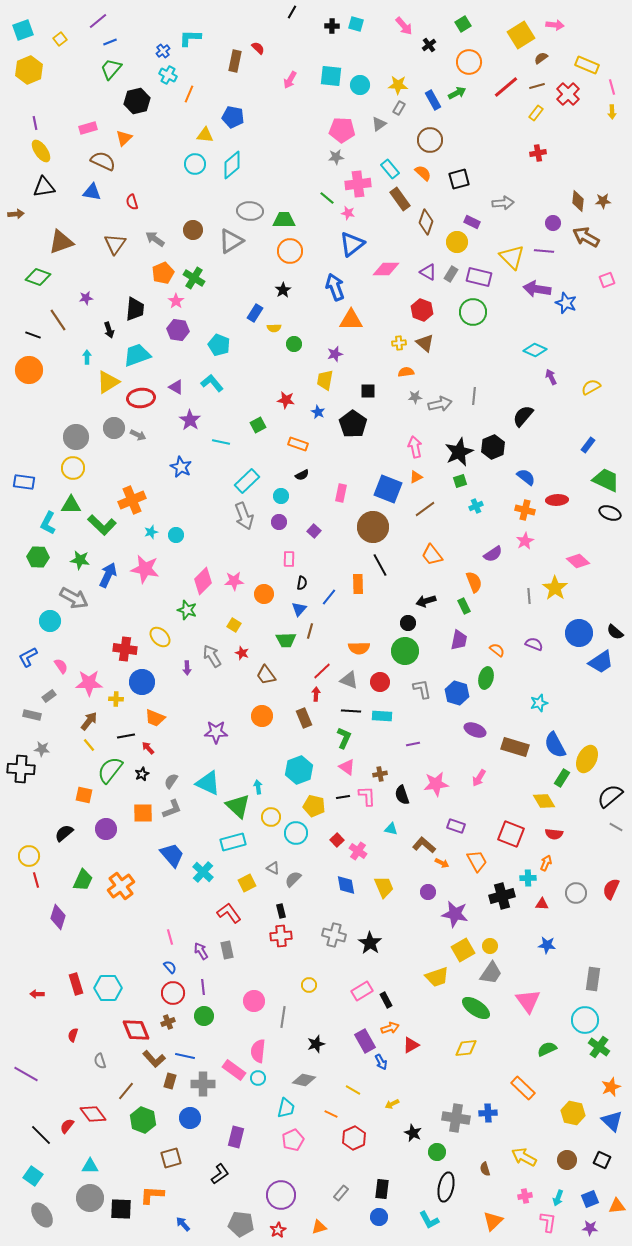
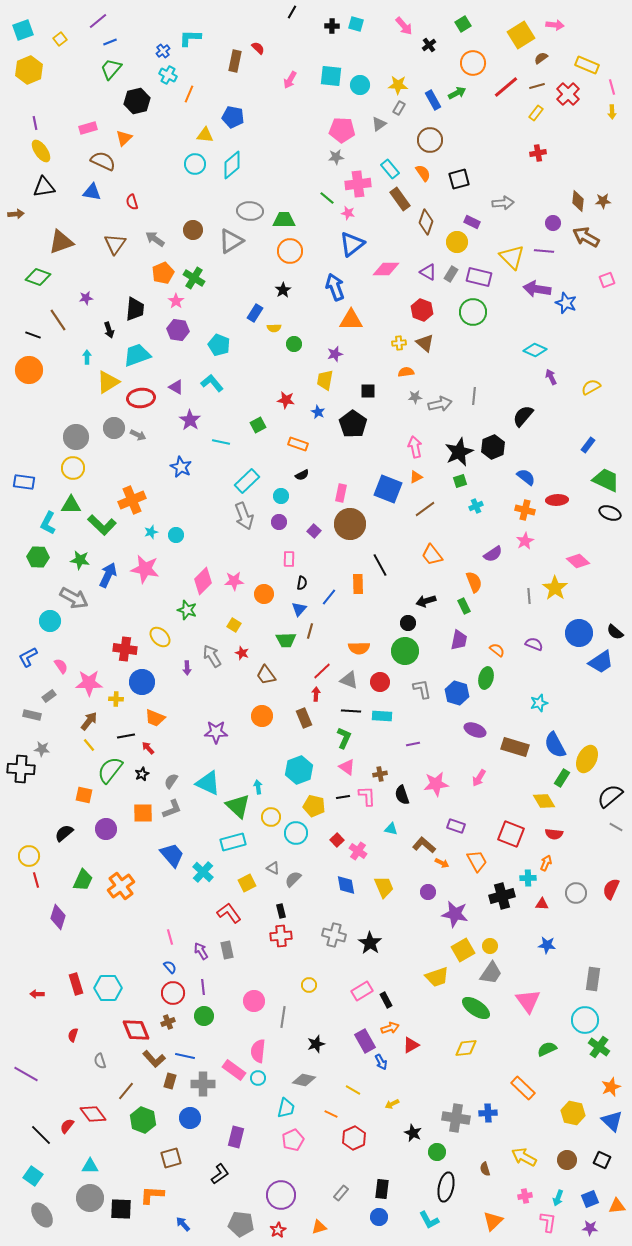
orange circle at (469, 62): moved 4 px right, 1 px down
orange semicircle at (423, 173): rotated 12 degrees clockwise
brown circle at (373, 527): moved 23 px left, 3 px up
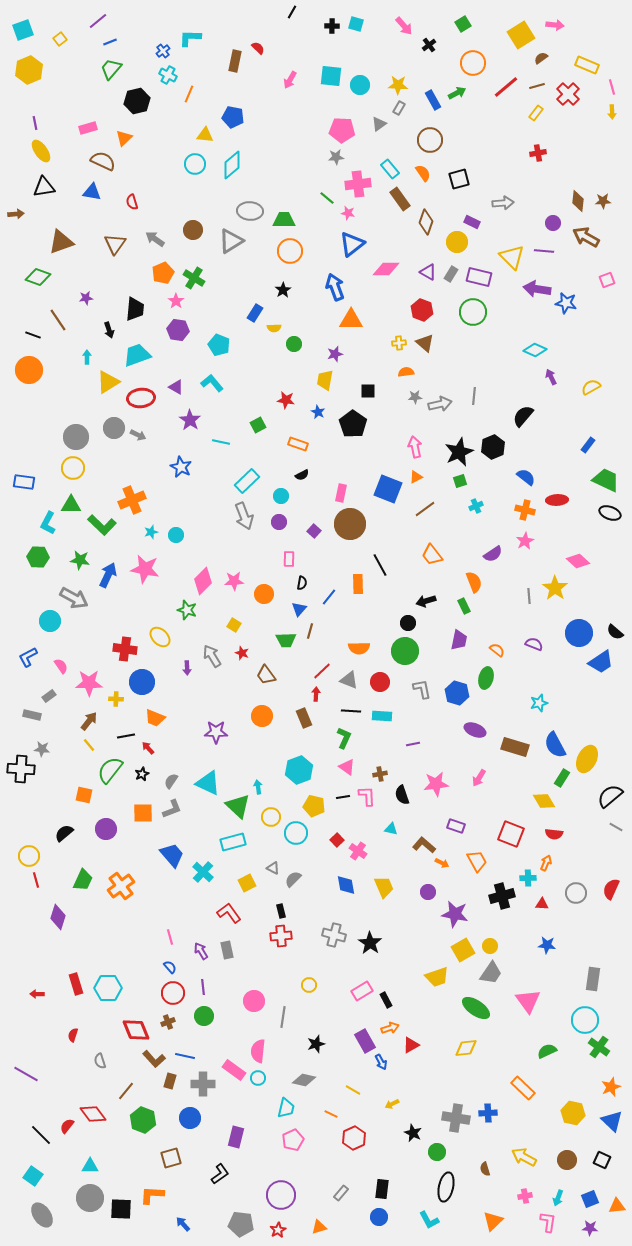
blue star at (566, 303): rotated 10 degrees counterclockwise
green semicircle at (547, 1049): moved 2 px down
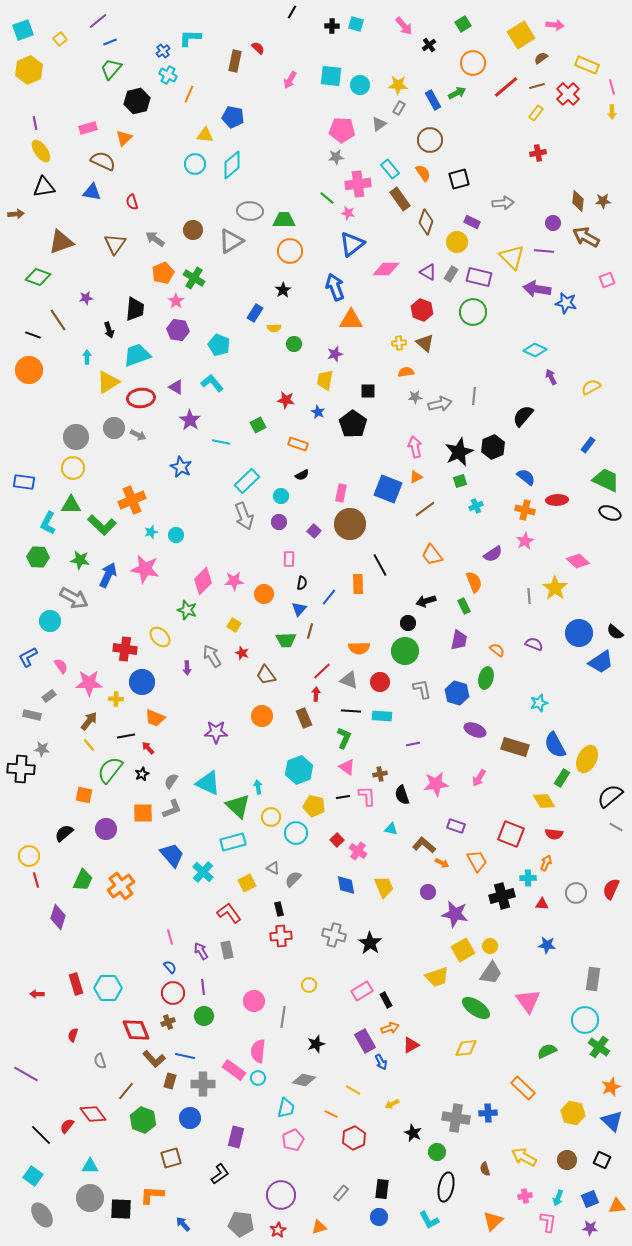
black rectangle at (281, 911): moved 2 px left, 2 px up
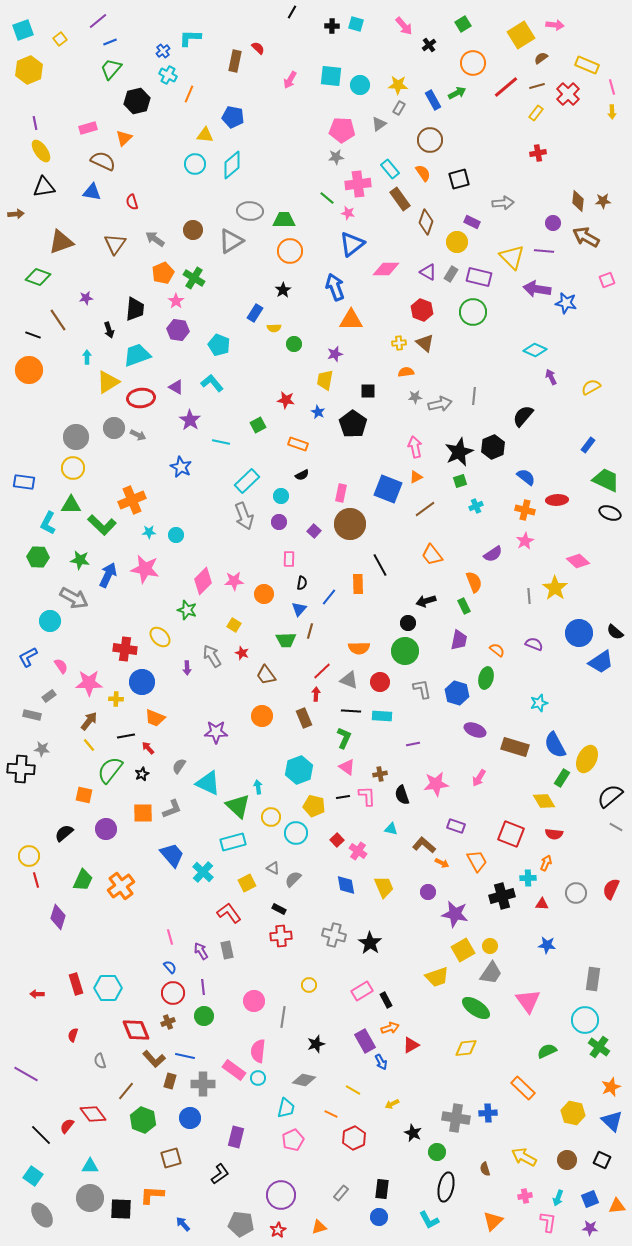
cyan star at (151, 532): moved 2 px left; rotated 16 degrees clockwise
gray semicircle at (171, 781): moved 8 px right, 15 px up
black rectangle at (279, 909): rotated 48 degrees counterclockwise
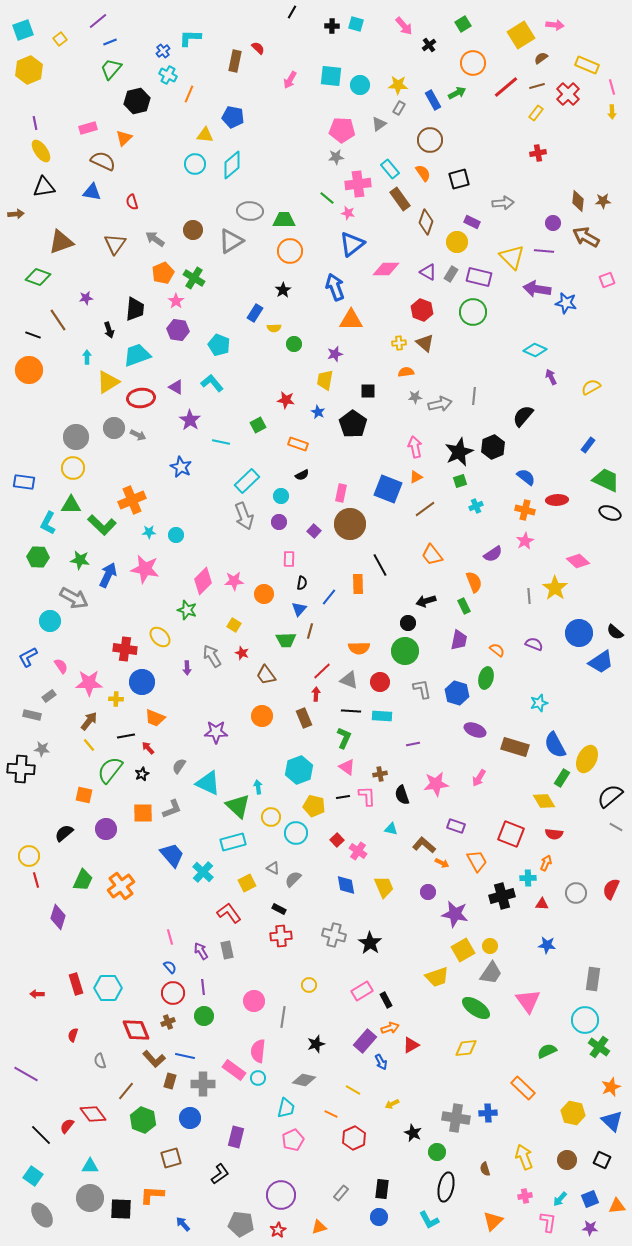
purple rectangle at (365, 1041): rotated 70 degrees clockwise
yellow arrow at (524, 1157): rotated 40 degrees clockwise
cyan arrow at (558, 1198): moved 2 px right, 1 px down; rotated 21 degrees clockwise
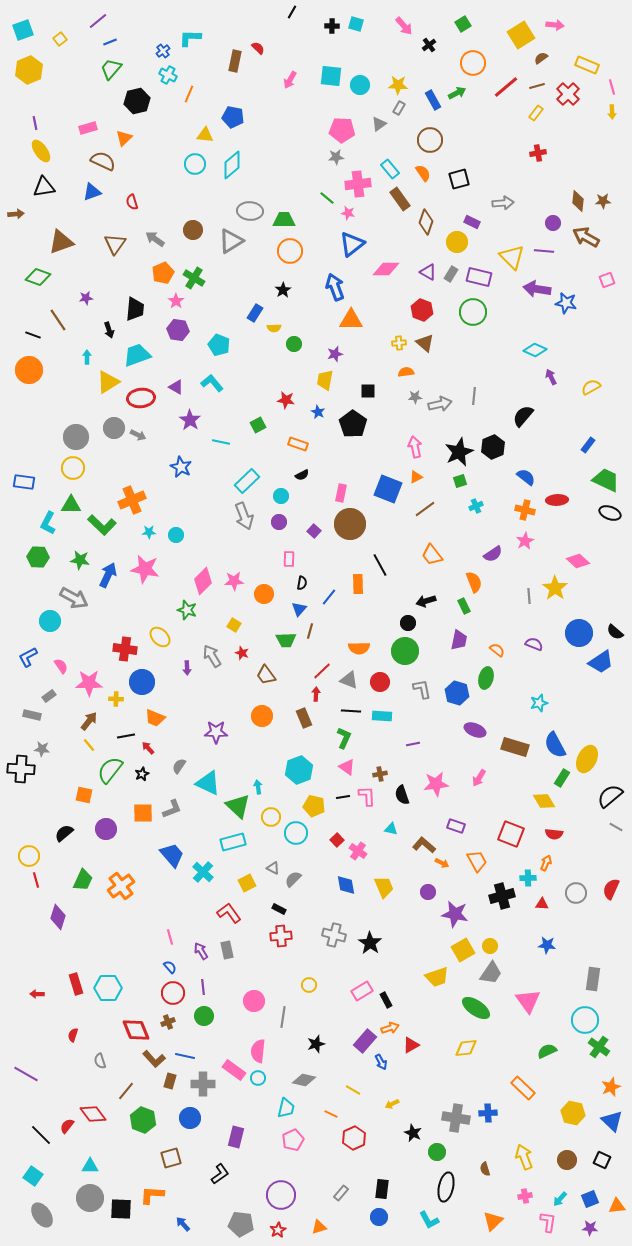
blue triangle at (92, 192): rotated 30 degrees counterclockwise
